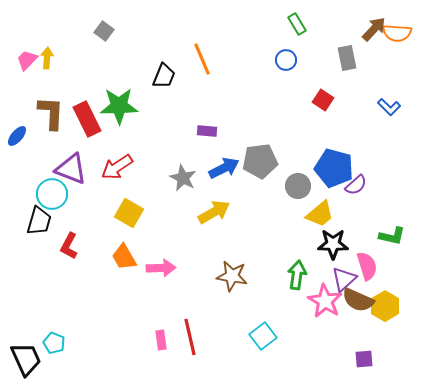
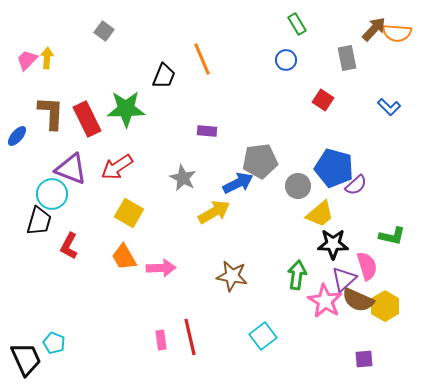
green star at (119, 106): moved 7 px right, 3 px down
blue arrow at (224, 168): moved 14 px right, 15 px down
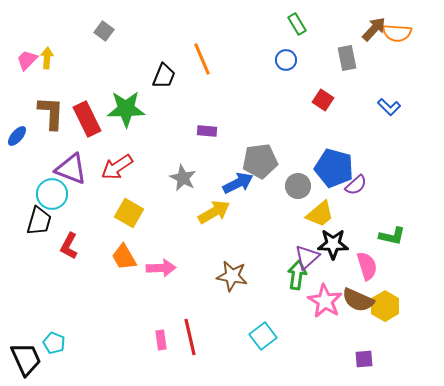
purple triangle at (344, 279): moved 37 px left, 22 px up
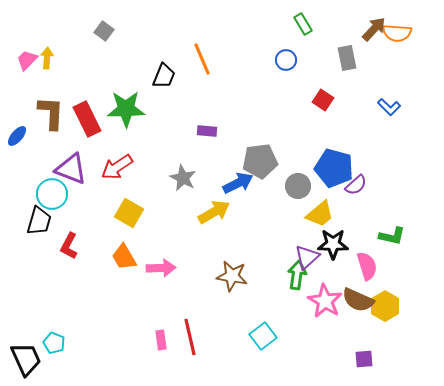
green rectangle at (297, 24): moved 6 px right
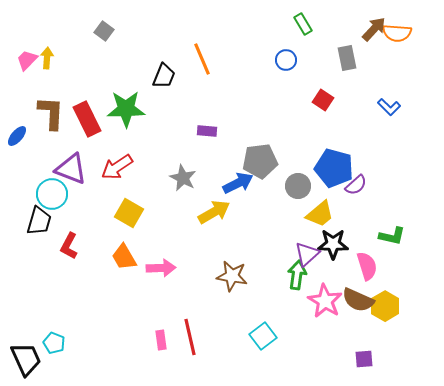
purple triangle at (307, 257): moved 3 px up
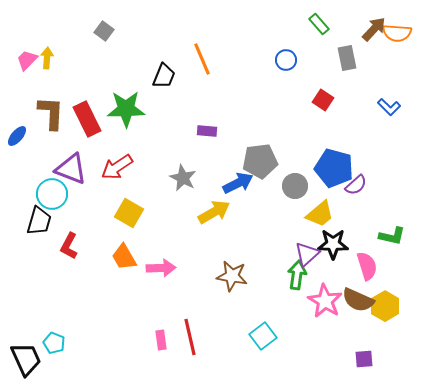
green rectangle at (303, 24): moved 16 px right; rotated 10 degrees counterclockwise
gray circle at (298, 186): moved 3 px left
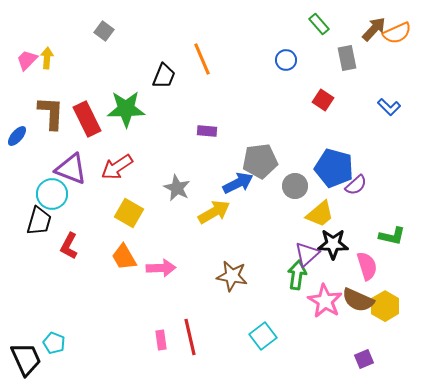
orange semicircle at (397, 33): rotated 28 degrees counterclockwise
gray star at (183, 178): moved 6 px left, 10 px down
purple square at (364, 359): rotated 18 degrees counterclockwise
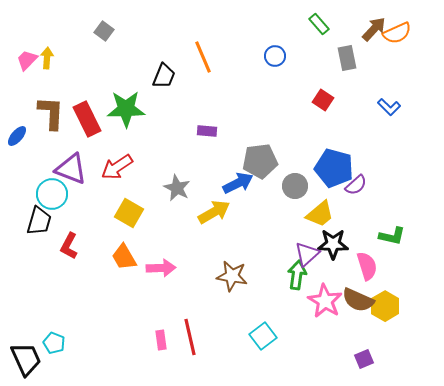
orange line at (202, 59): moved 1 px right, 2 px up
blue circle at (286, 60): moved 11 px left, 4 px up
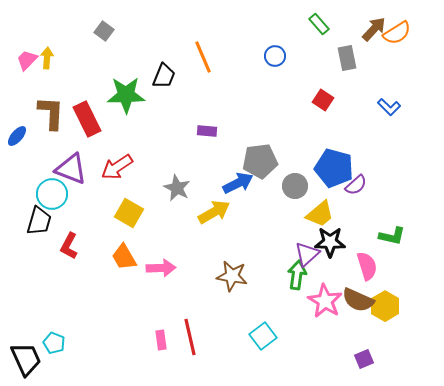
orange semicircle at (397, 33): rotated 8 degrees counterclockwise
green star at (126, 109): moved 14 px up
black star at (333, 244): moved 3 px left, 2 px up
